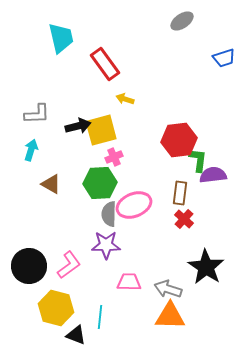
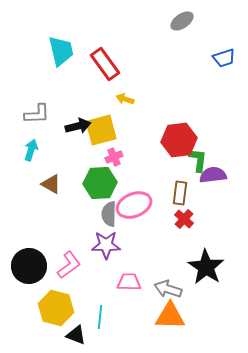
cyan trapezoid: moved 13 px down
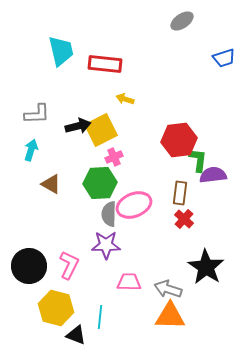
red rectangle: rotated 48 degrees counterclockwise
yellow square: rotated 12 degrees counterclockwise
pink L-shape: rotated 28 degrees counterclockwise
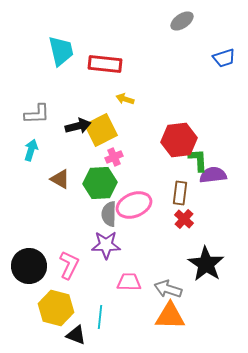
green L-shape: rotated 10 degrees counterclockwise
brown triangle: moved 9 px right, 5 px up
black star: moved 3 px up
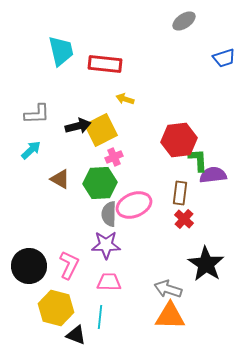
gray ellipse: moved 2 px right
cyan arrow: rotated 30 degrees clockwise
pink trapezoid: moved 20 px left
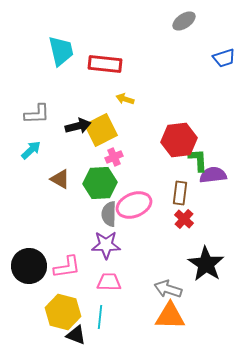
pink L-shape: moved 2 px left, 2 px down; rotated 56 degrees clockwise
yellow hexagon: moved 7 px right, 4 px down
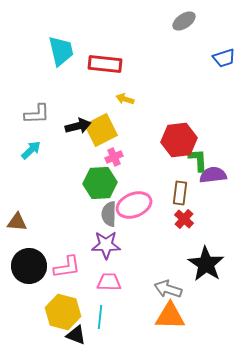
brown triangle: moved 43 px left, 43 px down; rotated 25 degrees counterclockwise
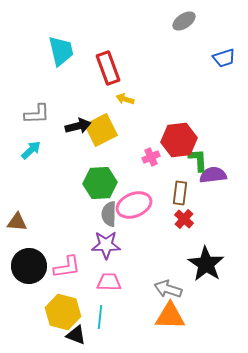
red rectangle: moved 3 px right, 4 px down; rotated 64 degrees clockwise
pink cross: moved 37 px right
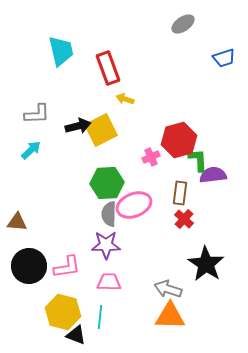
gray ellipse: moved 1 px left, 3 px down
red hexagon: rotated 8 degrees counterclockwise
green hexagon: moved 7 px right
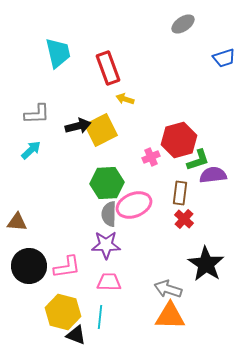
cyan trapezoid: moved 3 px left, 2 px down
green L-shape: rotated 75 degrees clockwise
